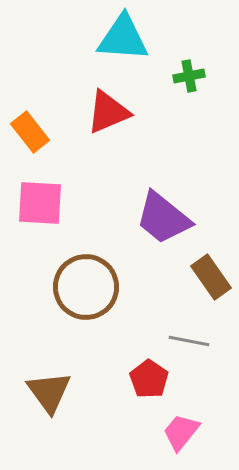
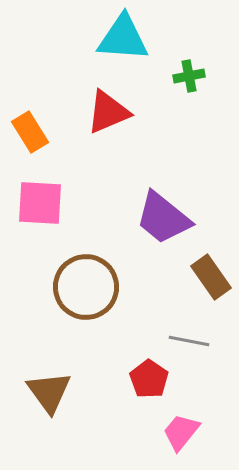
orange rectangle: rotated 6 degrees clockwise
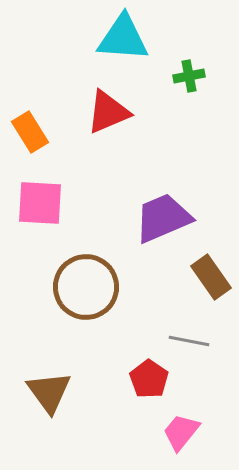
purple trapezoid: rotated 118 degrees clockwise
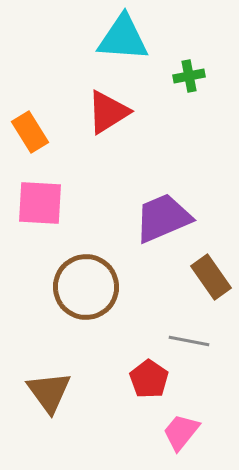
red triangle: rotated 9 degrees counterclockwise
